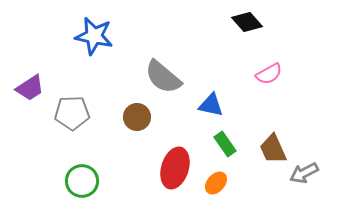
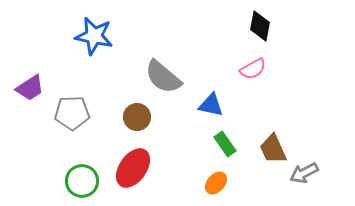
black diamond: moved 13 px right, 4 px down; rotated 52 degrees clockwise
pink semicircle: moved 16 px left, 5 px up
red ellipse: moved 42 px left; rotated 18 degrees clockwise
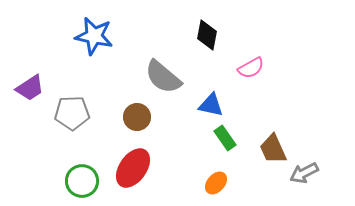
black diamond: moved 53 px left, 9 px down
pink semicircle: moved 2 px left, 1 px up
green rectangle: moved 6 px up
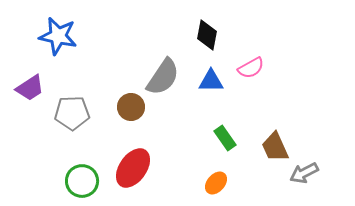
blue star: moved 36 px left
gray semicircle: rotated 96 degrees counterclockwise
blue triangle: moved 24 px up; rotated 12 degrees counterclockwise
brown circle: moved 6 px left, 10 px up
brown trapezoid: moved 2 px right, 2 px up
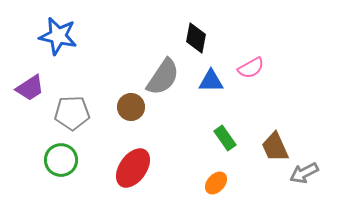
black diamond: moved 11 px left, 3 px down
green circle: moved 21 px left, 21 px up
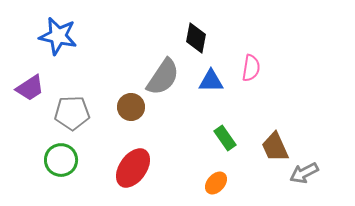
pink semicircle: rotated 52 degrees counterclockwise
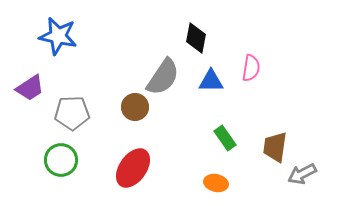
brown circle: moved 4 px right
brown trapezoid: rotated 32 degrees clockwise
gray arrow: moved 2 px left, 1 px down
orange ellipse: rotated 60 degrees clockwise
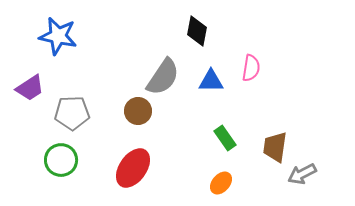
black diamond: moved 1 px right, 7 px up
brown circle: moved 3 px right, 4 px down
orange ellipse: moved 5 px right; rotated 60 degrees counterclockwise
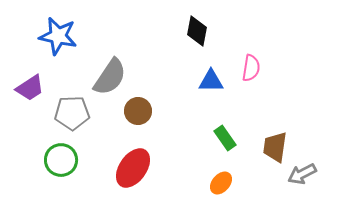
gray semicircle: moved 53 px left
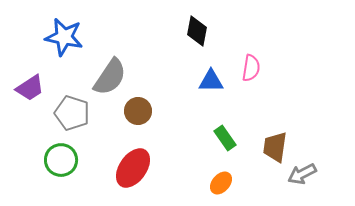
blue star: moved 6 px right, 1 px down
gray pentagon: rotated 20 degrees clockwise
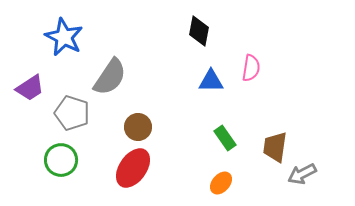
black diamond: moved 2 px right
blue star: rotated 15 degrees clockwise
brown circle: moved 16 px down
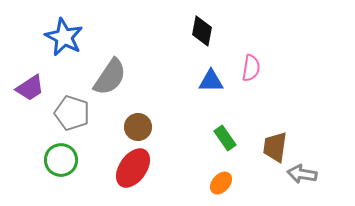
black diamond: moved 3 px right
gray arrow: rotated 36 degrees clockwise
